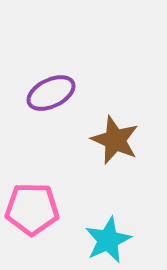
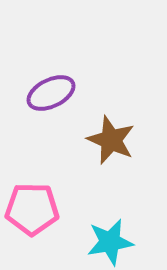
brown star: moved 4 px left
cyan star: moved 2 px right, 2 px down; rotated 15 degrees clockwise
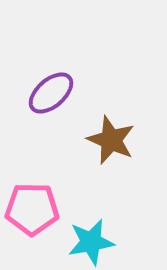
purple ellipse: rotated 15 degrees counterclockwise
cyan star: moved 19 px left
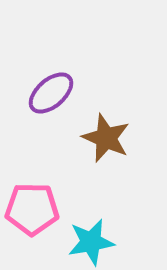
brown star: moved 5 px left, 2 px up
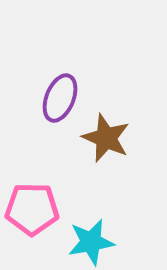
purple ellipse: moved 9 px right, 5 px down; rotated 27 degrees counterclockwise
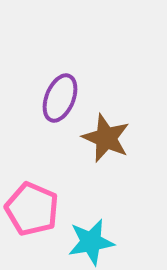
pink pentagon: rotated 22 degrees clockwise
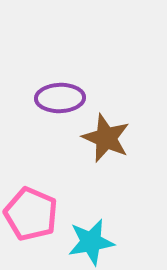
purple ellipse: rotated 66 degrees clockwise
pink pentagon: moved 1 px left, 5 px down
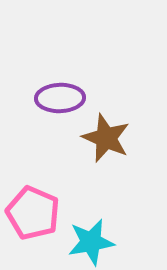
pink pentagon: moved 2 px right, 1 px up
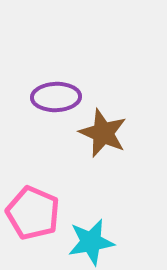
purple ellipse: moved 4 px left, 1 px up
brown star: moved 3 px left, 5 px up
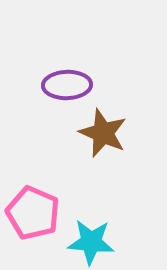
purple ellipse: moved 11 px right, 12 px up
cyan star: rotated 15 degrees clockwise
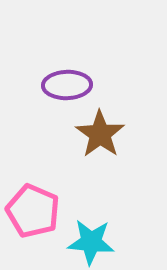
brown star: moved 3 px left, 1 px down; rotated 12 degrees clockwise
pink pentagon: moved 2 px up
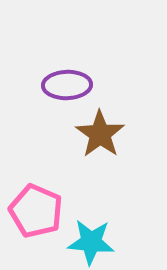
pink pentagon: moved 3 px right
